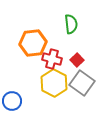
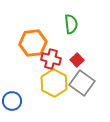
red cross: moved 1 px left
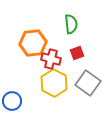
red square: moved 7 px up; rotated 24 degrees clockwise
gray square: moved 6 px right
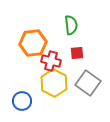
green semicircle: moved 1 px down
red square: rotated 16 degrees clockwise
red cross: moved 2 px down
blue circle: moved 10 px right
